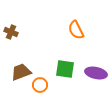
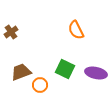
brown cross: rotated 32 degrees clockwise
green square: rotated 18 degrees clockwise
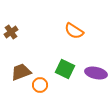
orange semicircle: moved 2 px left, 1 px down; rotated 30 degrees counterclockwise
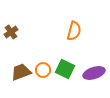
orange semicircle: rotated 108 degrees counterclockwise
purple ellipse: moved 2 px left; rotated 30 degrees counterclockwise
orange circle: moved 3 px right, 15 px up
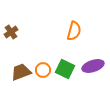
purple ellipse: moved 1 px left, 7 px up
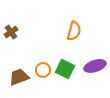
purple ellipse: moved 2 px right
brown trapezoid: moved 2 px left, 5 px down
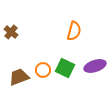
brown cross: rotated 16 degrees counterclockwise
green square: moved 1 px up
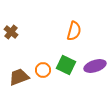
green square: moved 1 px right, 3 px up
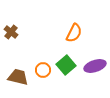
orange semicircle: moved 2 px down; rotated 12 degrees clockwise
green square: rotated 24 degrees clockwise
brown trapezoid: moved 1 px left; rotated 35 degrees clockwise
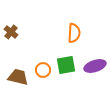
orange semicircle: rotated 24 degrees counterclockwise
green square: rotated 30 degrees clockwise
